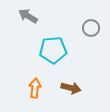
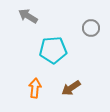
brown arrow: rotated 132 degrees clockwise
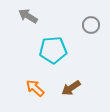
gray circle: moved 3 px up
orange arrow: rotated 54 degrees counterclockwise
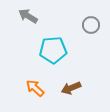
brown arrow: rotated 12 degrees clockwise
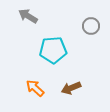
gray circle: moved 1 px down
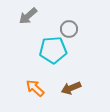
gray arrow: rotated 72 degrees counterclockwise
gray circle: moved 22 px left, 3 px down
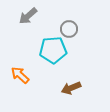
orange arrow: moved 15 px left, 13 px up
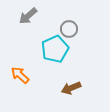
cyan pentagon: moved 2 px right, 1 px up; rotated 20 degrees counterclockwise
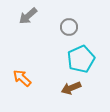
gray circle: moved 2 px up
cyan pentagon: moved 26 px right, 10 px down
orange arrow: moved 2 px right, 3 px down
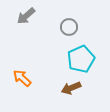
gray arrow: moved 2 px left
